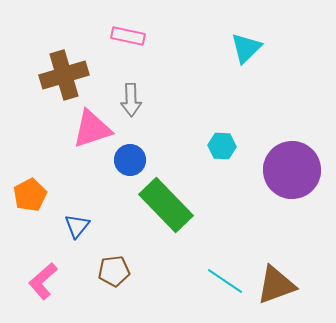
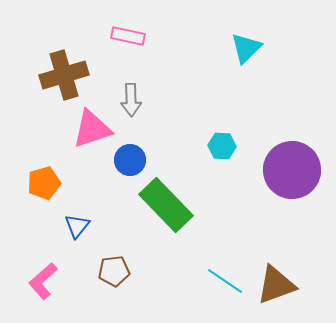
orange pentagon: moved 14 px right, 12 px up; rotated 12 degrees clockwise
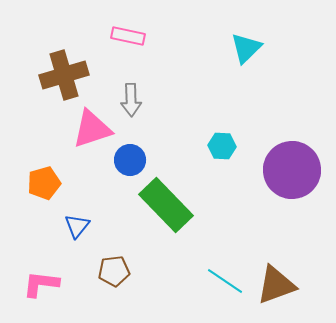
pink L-shape: moved 2 px left, 3 px down; rotated 48 degrees clockwise
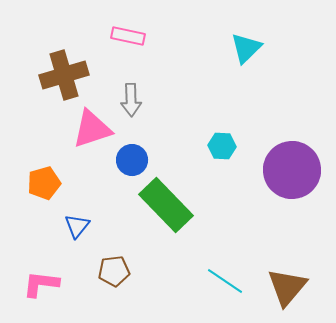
blue circle: moved 2 px right
brown triangle: moved 11 px right, 2 px down; rotated 30 degrees counterclockwise
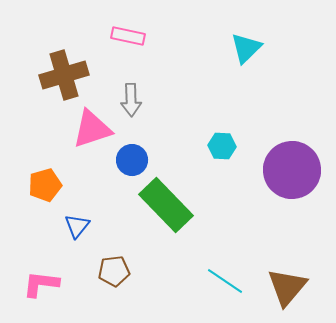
orange pentagon: moved 1 px right, 2 px down
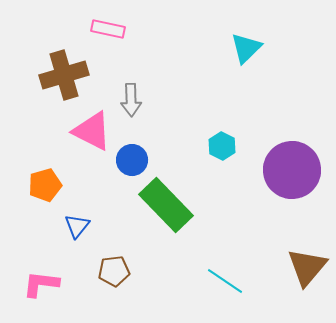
pink rectangle: moved 20 px left, 7 px up
pink triangle: moved 2 px down; rotated 45 degrees clockwise
cyan hexagon: rotated 24 degrees clockwise
brown triangle: moved 20 px right, 20 px up
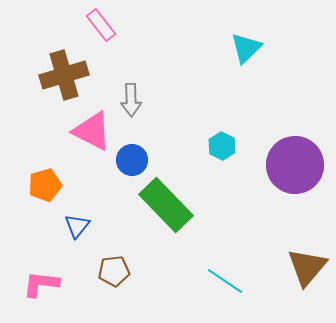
pink rectangle: moved 7 px left, 4 px up; rotated 40 degrees clockwise
purple circle: moved 3 px right, 5 px up
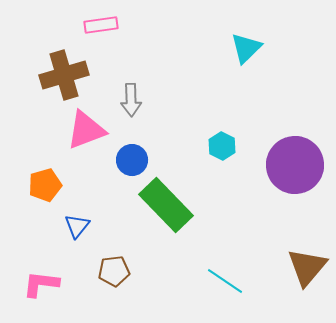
pink rectangle: rotated 60 degrees counterclockwise
pink triangle: moved 6 px left, 1 px up; rotated 48 degrees counterclockwise
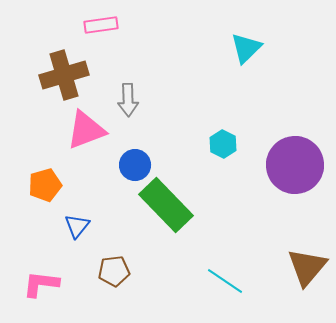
gray arrow: moved 3 px left
cyan hexagon: moved 1 px right, 2 px up
blue circle: moved 3 px right, 5 px down
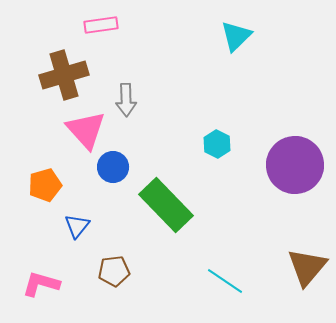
cyan triangle: moved 10 px left, 12 px up
gray arrow: moved 2 px left
pink triangle: rotated 51 degrees counterclockwise
cyan hexagon: moved 6 px left
blue circle: moved 22 px left, 2 px down
pink L-shape: rotated 9 degrees clockwise
